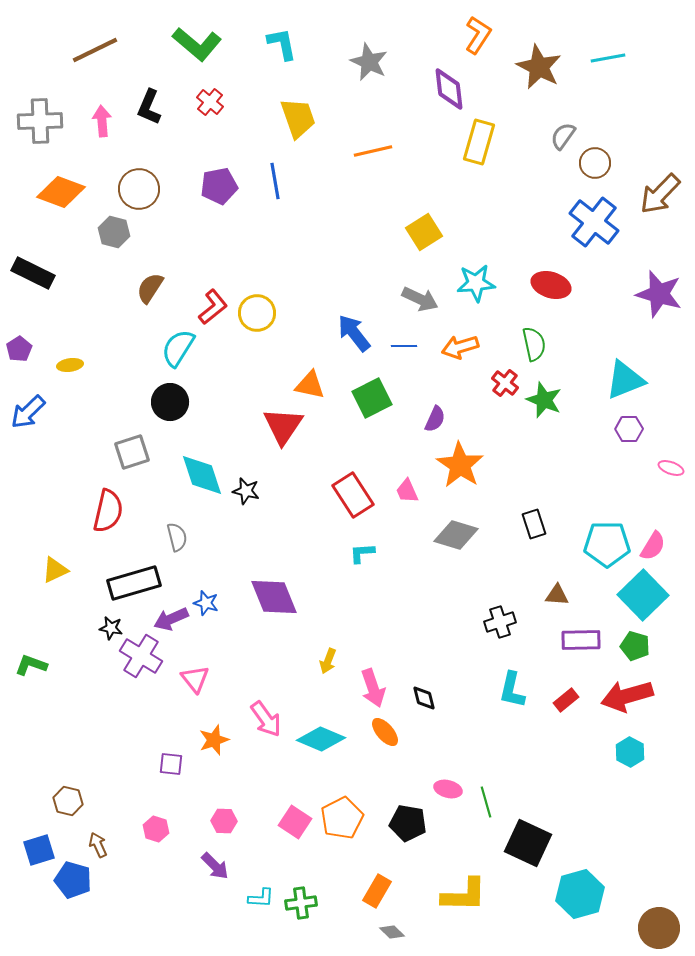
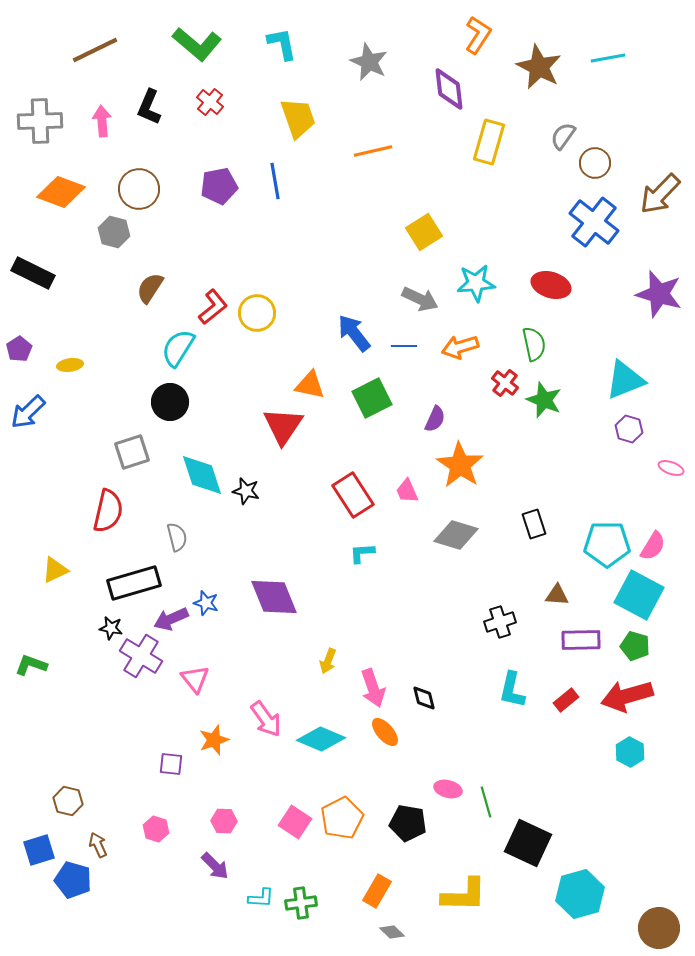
yellow rectangle at (479, 142): moved 10 px right
purple hexagon at (629, 429): rotated 16 degrees clockwise
cyan square at (643, 595): moved 4 px left; rotated 18 degrees counterclockwise
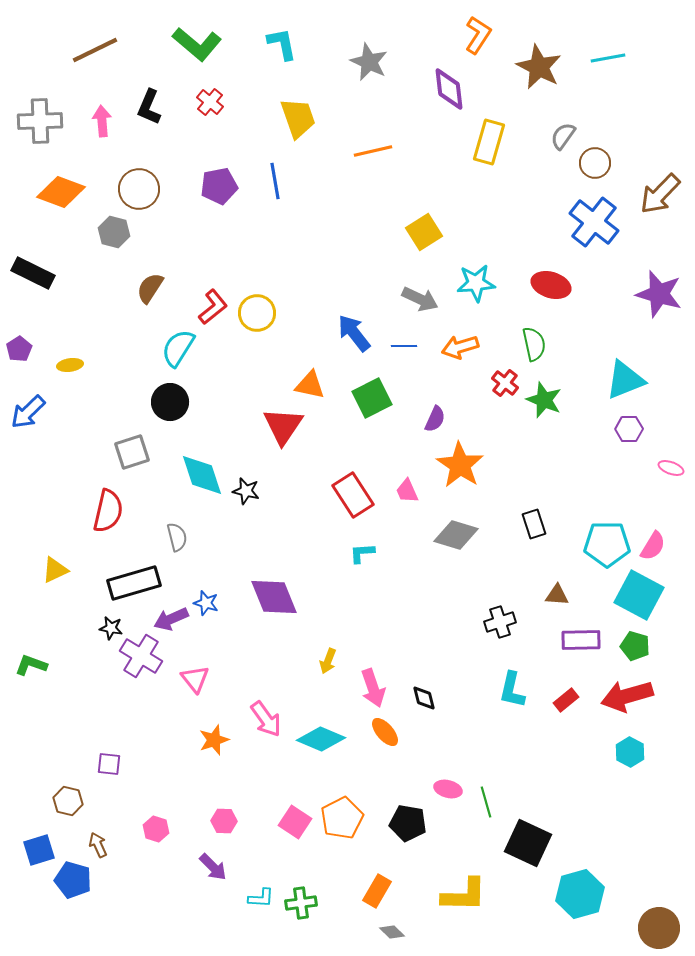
purple hexagon at (629, 429): rotated 16 degrees counterclockwise
purple square at (171, 764): moved 62 px left
purple arrow at (215, 866): moved 2 px left, 1 px down
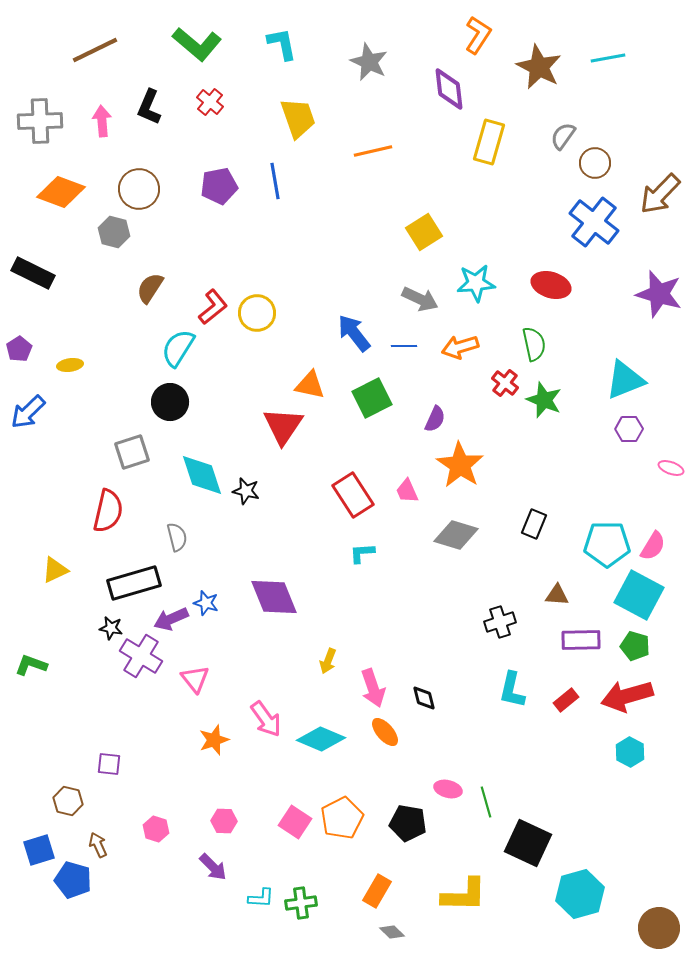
black rectangle at (534, 524): rotated 40 degrees clockwise
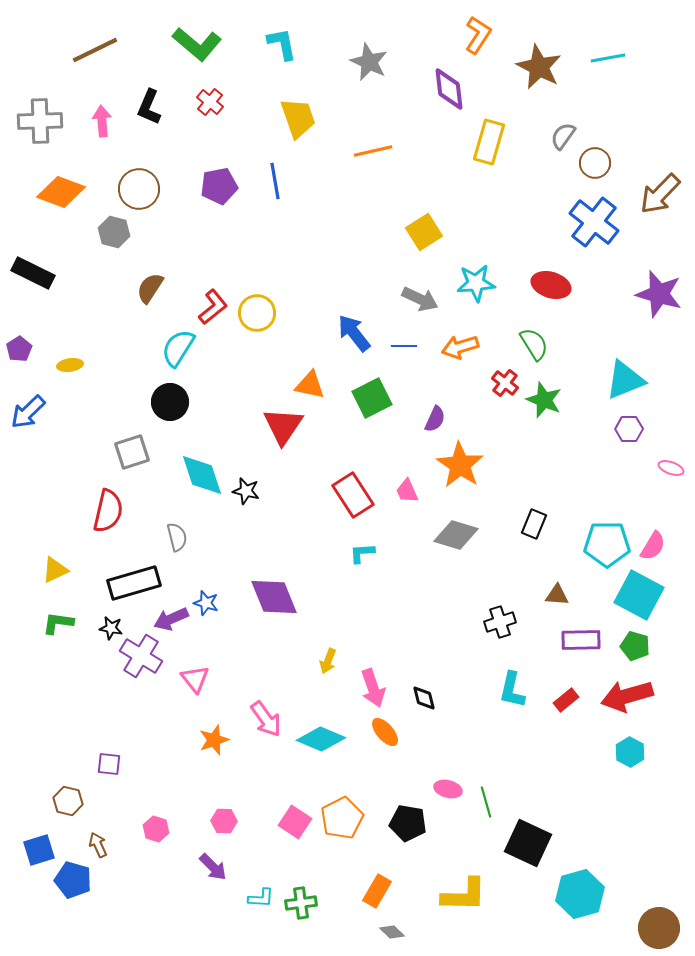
green semicircle at (534, 344): rotated 20 degrees counterclockwise
green L-shape at (31, 665): moved 27 px right, 42 px up; rotated 12 degrees counterclockwise
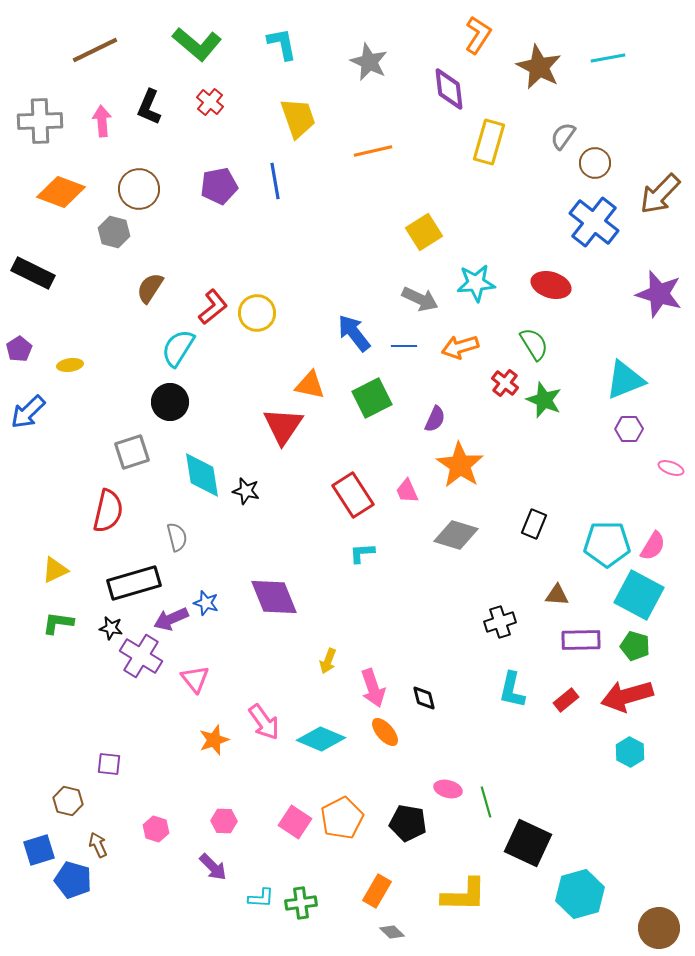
cyan diamond at (202, 475): rotated 9 degrees clockwise
pink arrow at (266, 719): moved 2 px left, 3 px down
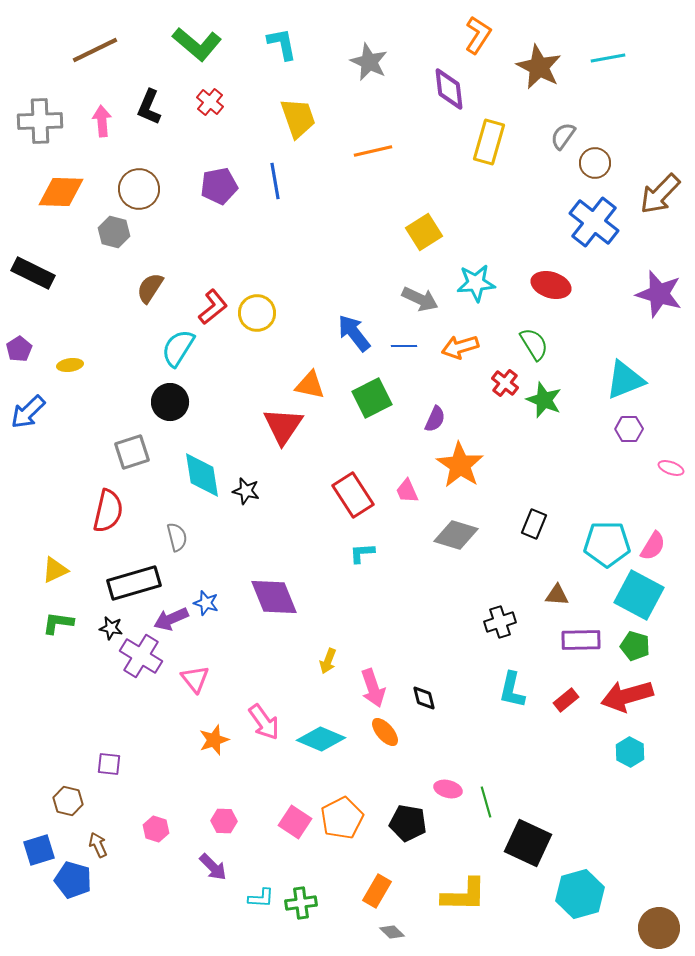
orange diamond at (61, 192): rotated 18 degrees counterclockwise
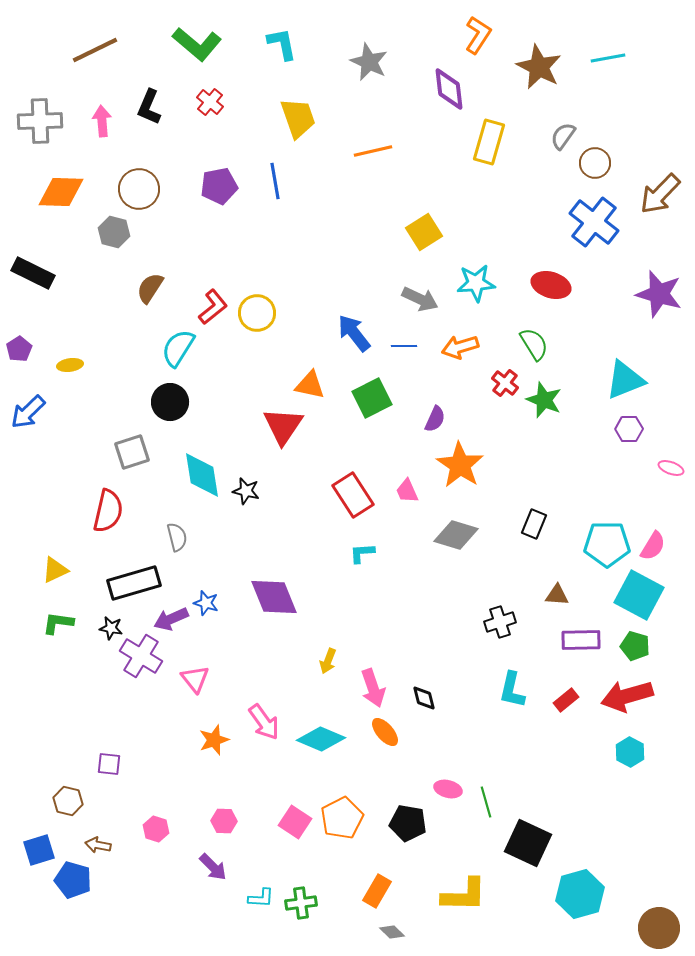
brown arrow at (98, 845): rotated 55 degrees counterclockwise
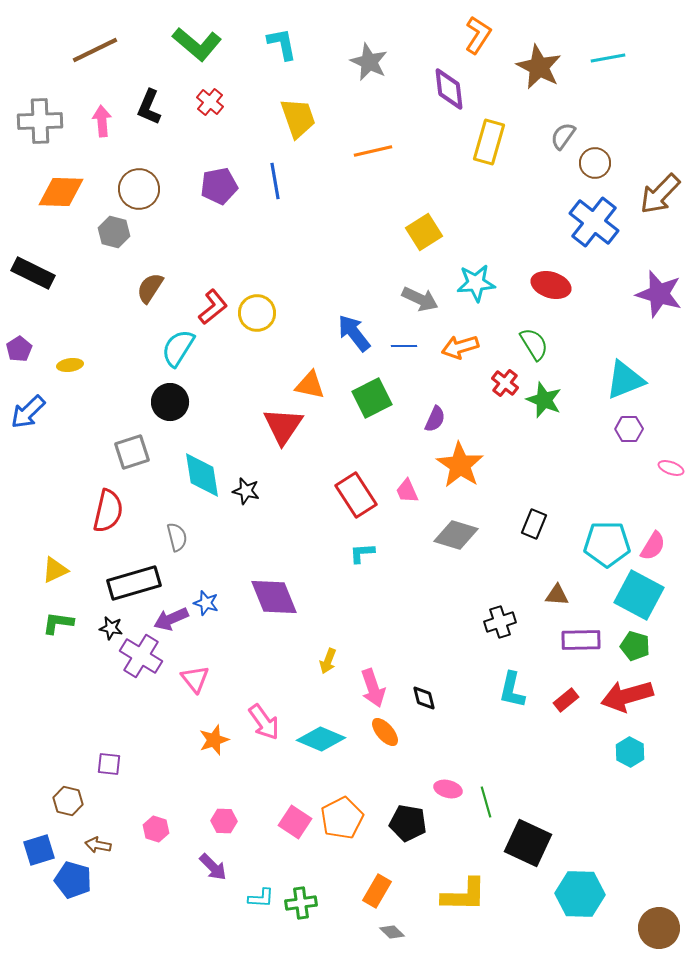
red rectangle at (353, 495): moved 3 px right
cyan hexagon at (580, 894): rotated 18 degrees clockwise
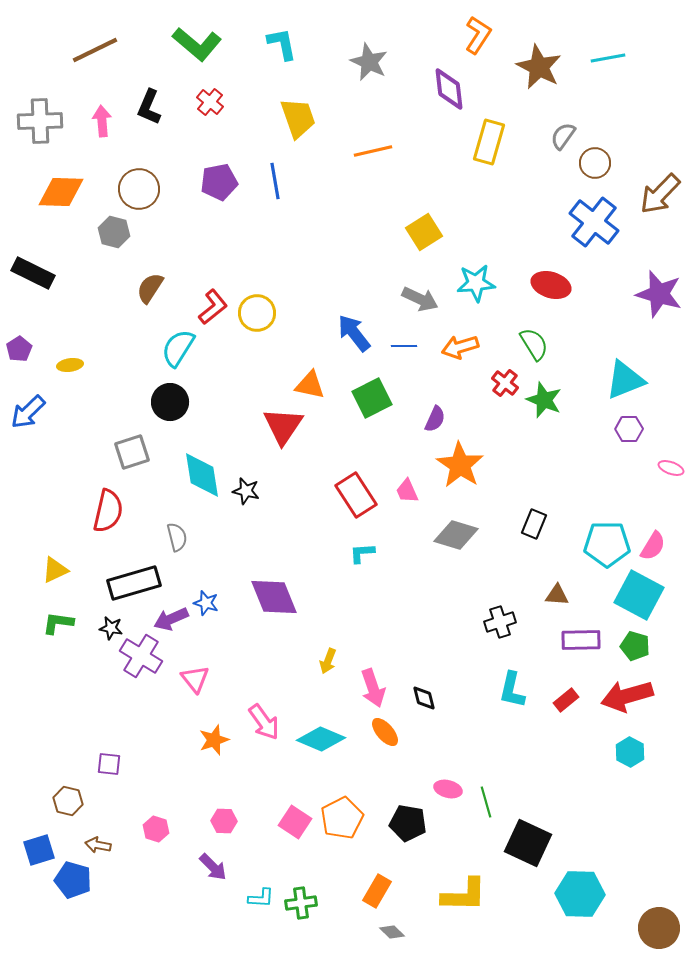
purple pentagon at (219, 186): moved 4 px up
